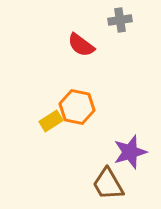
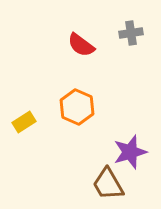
gray cross: moved 11 px right, 13 px down
orange hexagon: rotated 12 degrees clockwise
yellow rectangle: moved 27 px left, 1 px down
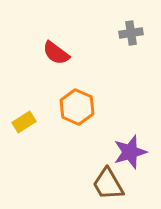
red semicircle: moved 25 px left, 8 px down
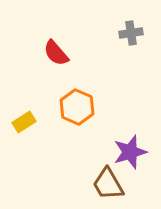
red semicircle: rotated 12 degrees clockwise
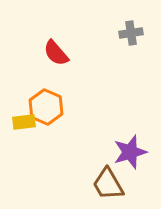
orange hexagon: moved 31 px left
yellow rectangle: rotated 25 degrees clockwise
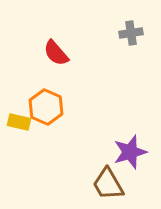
yellow rectangle: moved 5 px left; rotated 20 degrees clockwise
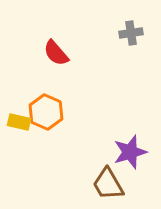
orange hexagon: moved 5 px down
